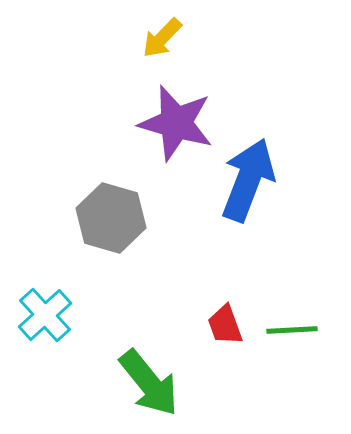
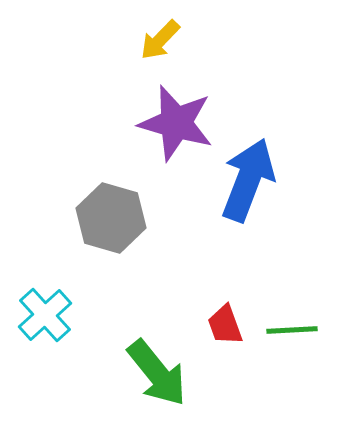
yellow arrow: moved 2 px left, 2 px down
green arrow: moved 8 px right, 10 px up
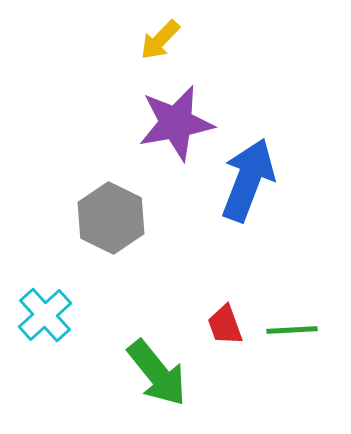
purple star: rotated 26 degrees counterclockwise
gray hexagon: rotated 10 degrees clockwise
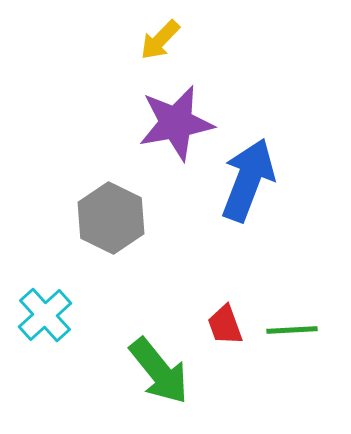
green arrow: moved 2 px right, 2 px up
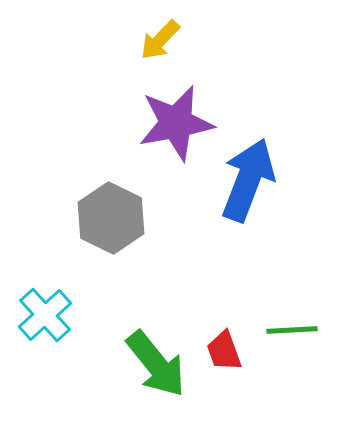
red trapezoid: moved 1 px left, 26 px down
green arrow: moved 3 px left, 7 px up
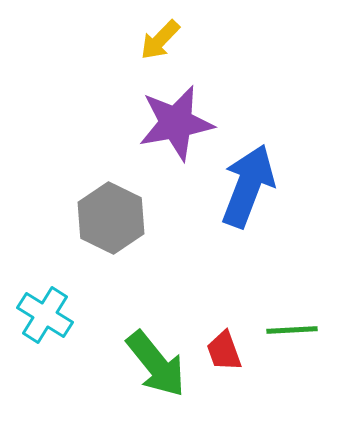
blue arrow: moved 6 px down
cyan cross: rotated 16 degrees counterclockwise
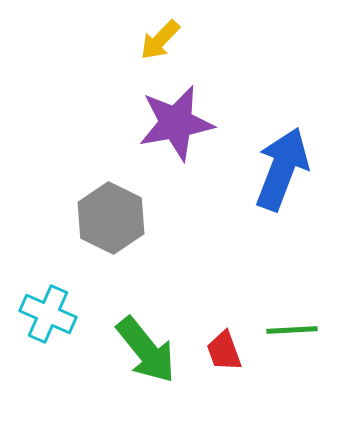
blue arrow: moved 34 px right, 17 px up
cyan cross: moved 3 px right, 1 px up; rotated 8 degrees counterclockwise
green arrow: moved 10 px left, 14 px up
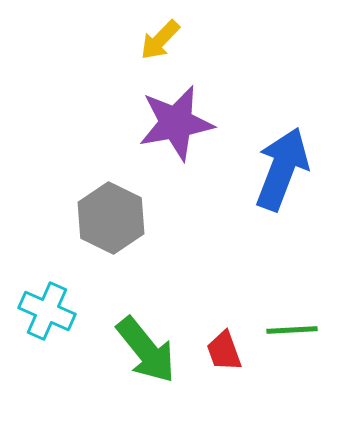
cyan cross: moved 1 px left, 3 px up
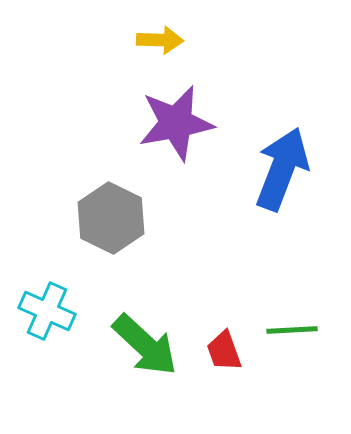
yellow arrow: rotated 132 degrees counterclockwise
green arrow: moved 1 px left, 5 px up; rotated 8 degrees counterclockwise
